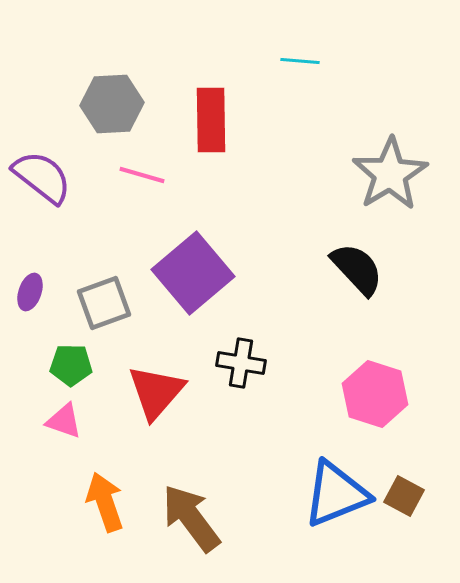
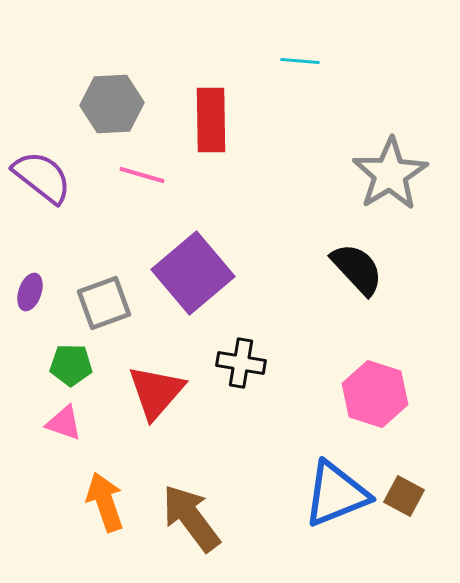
pink triangle: moved 2 px down
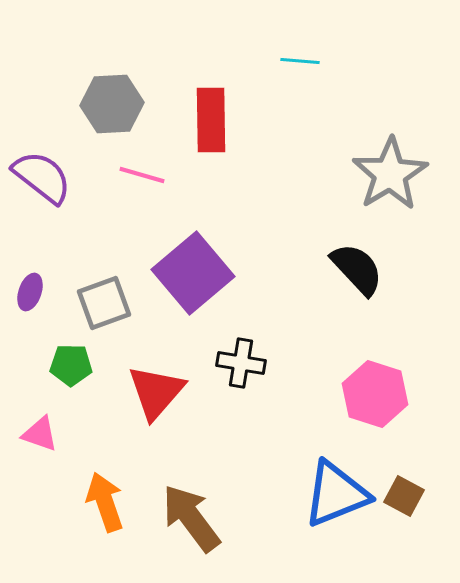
pink triangle: moved 24 px left, 11 px down
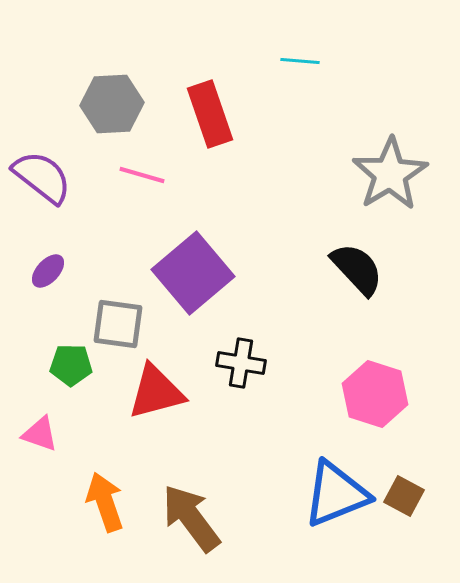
red rectangle: moved 1 px left, 6 px up; rotated 18 degrees counterclockwise
purple ellipse: moved 18 px right, 21 px up; rotated 24 degrees clockwise
gray square: moved 14 px right, 21 px down; rotated 28 degrees clockwise
red triangle: rotated 34 degrees clockwise
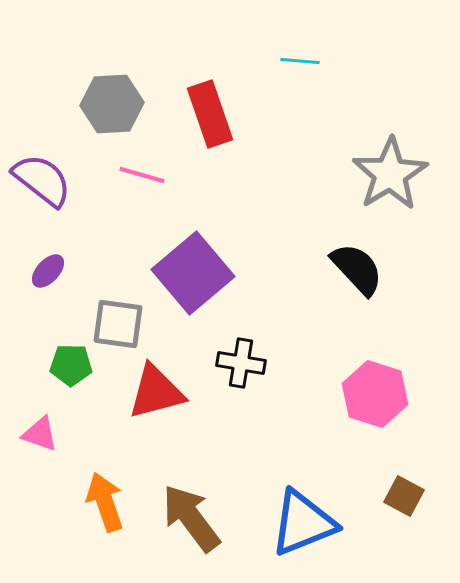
purple semicircle: moved 3 px down
blue triangle: moved 33 px left, 29 px down
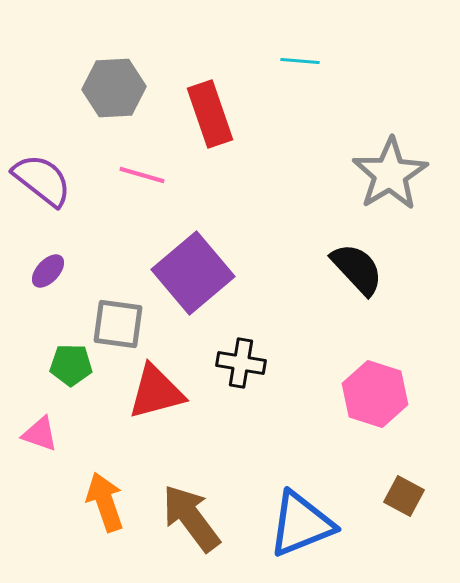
gray hexagon: moved 2 px right, 16 px up
blue triangle: moved 2 px left, 1 px down
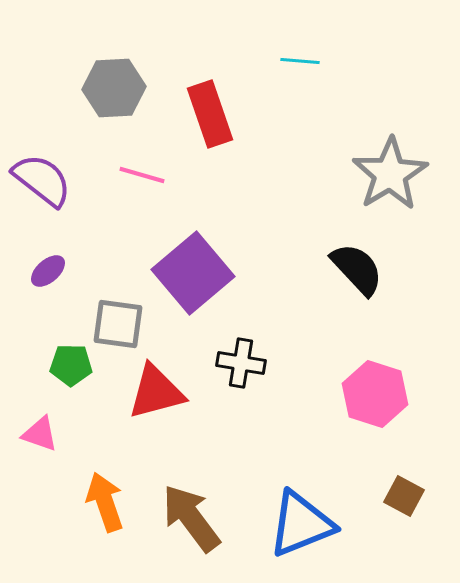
purple ellipse: rotated 6 degrees clockwise
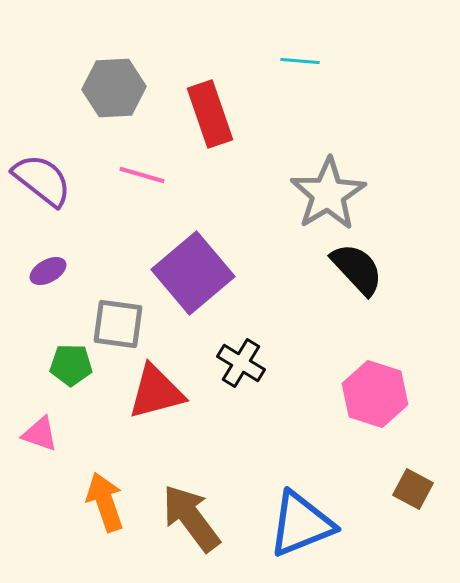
gray star: moved 62 px left, 20 px down
purple ellipse: rotated 12 degrees clockwise
black cross: rotated 21 degrees clockwise
brown square: moved 9 px right, 7 px up
